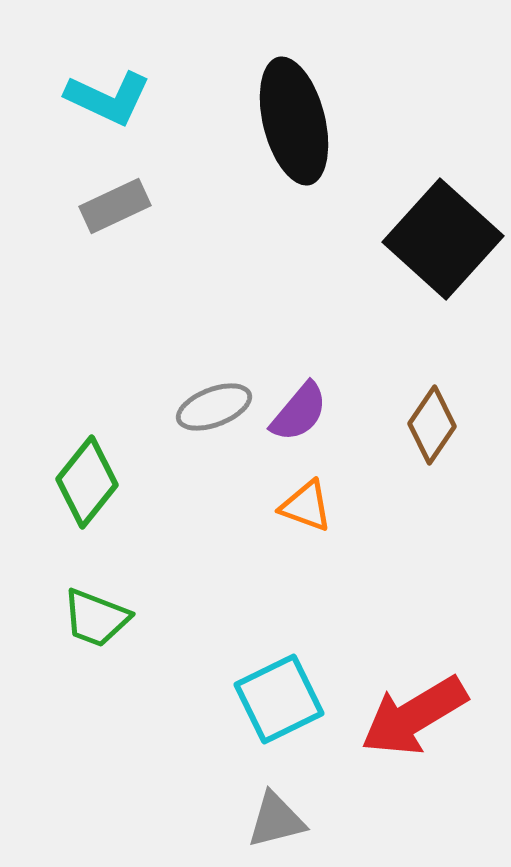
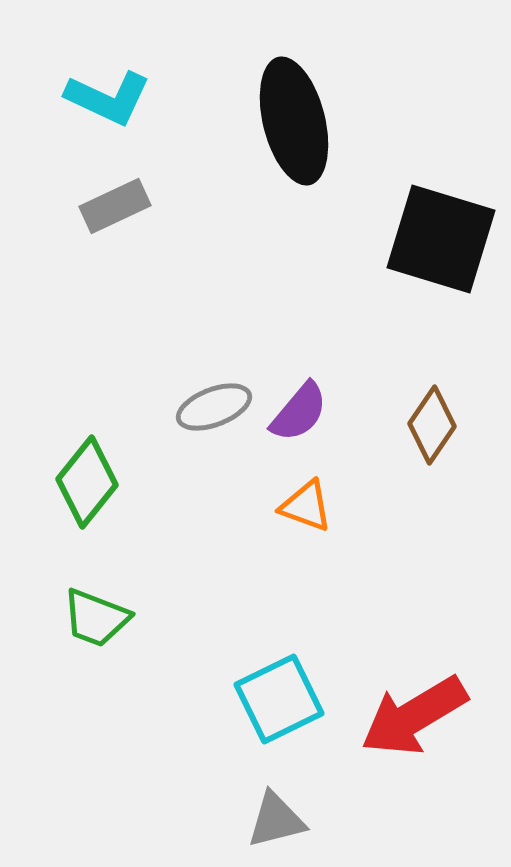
black square: moved 2 px left; rotated 25 degrees counterclockwise
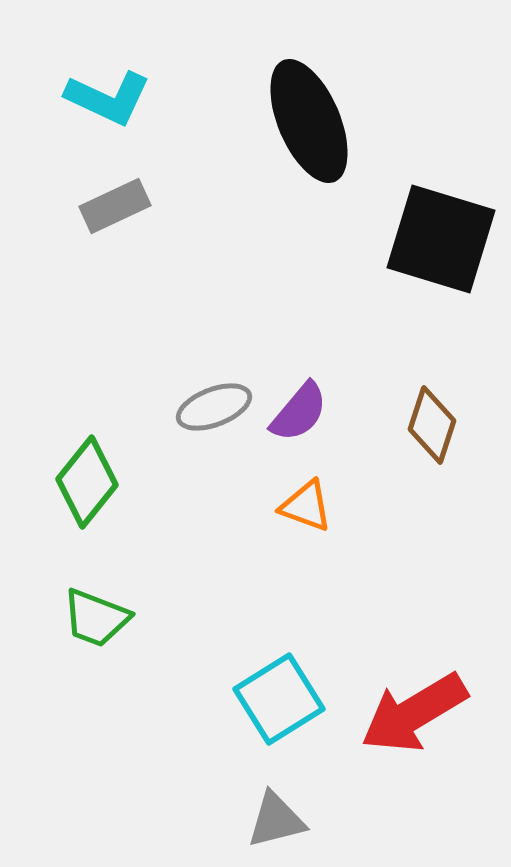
black ellipse: moved 15 px right; rotated 9 degrees counterclockwise
brown diamond: rotated 16 degrees counterclockwise
cyan square: rotated 6 degrees counterclockwise
red arrow: moved 3 px up
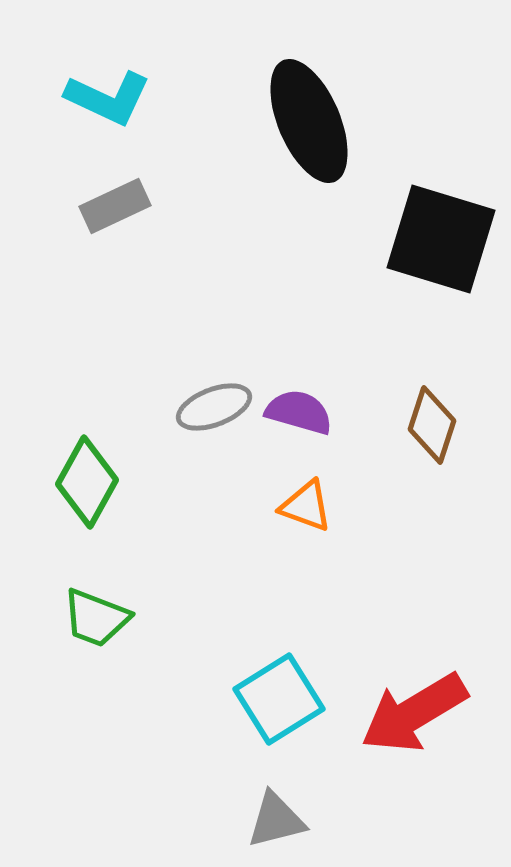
purple semicircle: rotated 114 degrees counterclockwise
green diamond: rotated 10 degrees counterclockwise
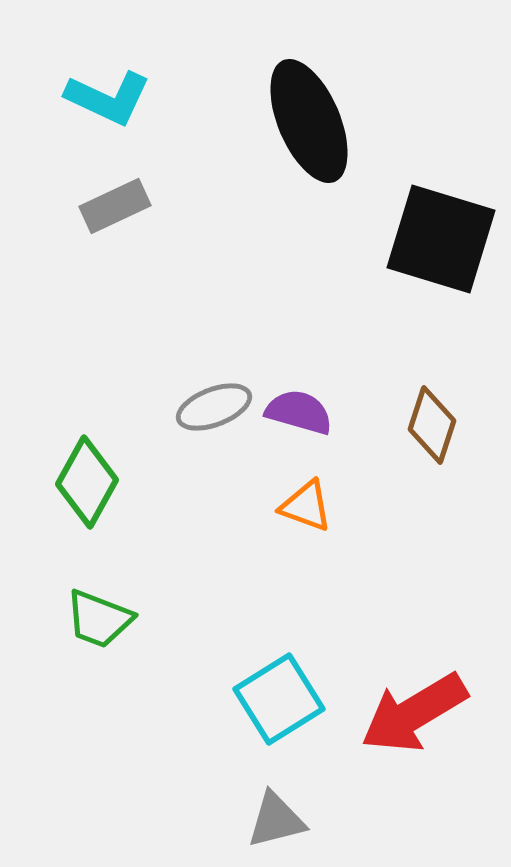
green trapezoid: moved 3 px right, 1 px down
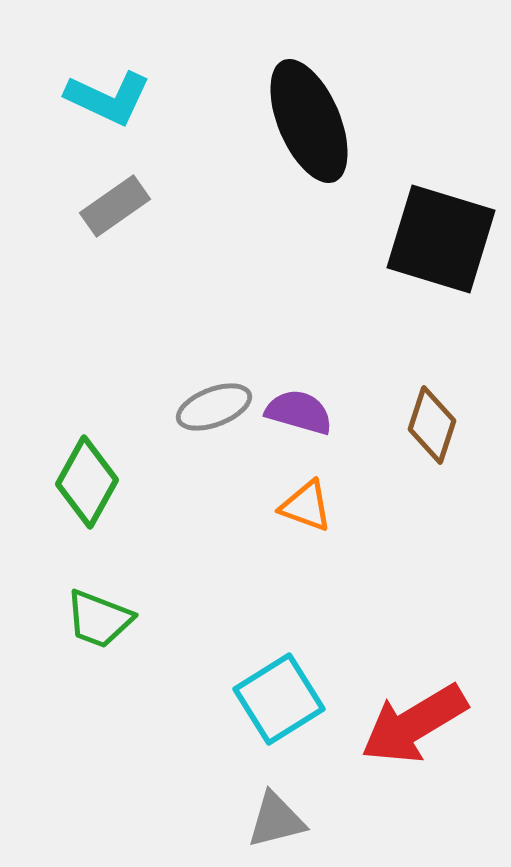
gray rectangle: rotated 10 degrees counterclockwise
red arrow: moved 11 px down
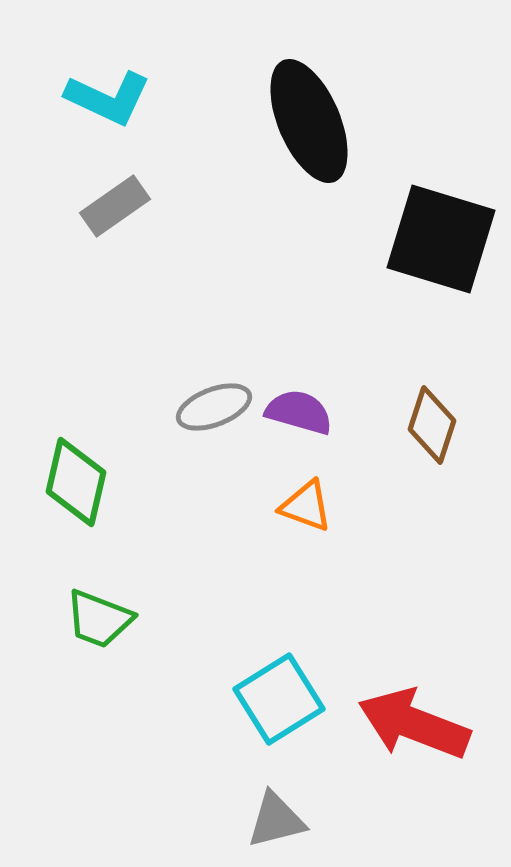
green diamond: moved 11 px left; rotated 16 degrees counterclockwise
red arrow: rotated 52 degrees clockwise
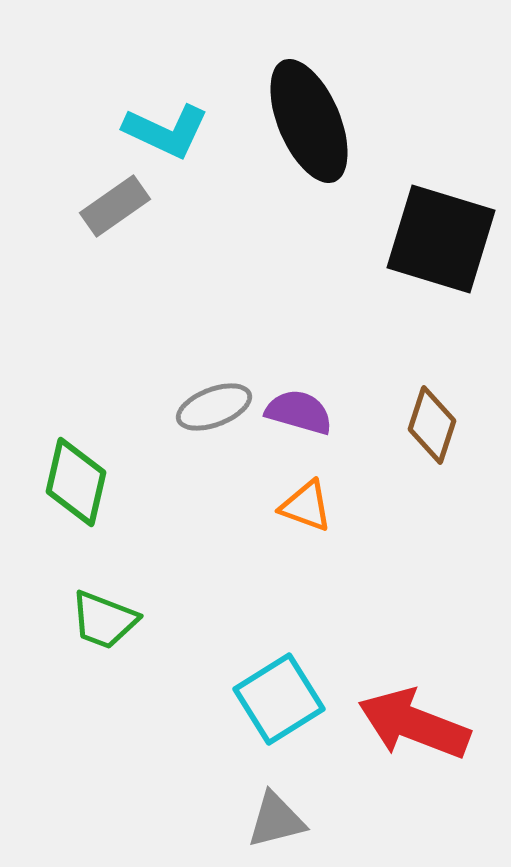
cyan L-shape: moved 58 px right, 33 px down
green trapezoid: moved 5 px right, 1 px down
